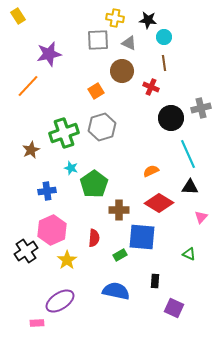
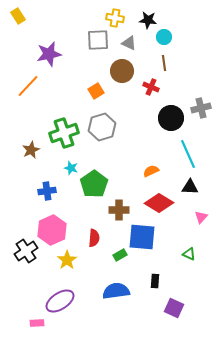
blue semicircle: rotated 20 degrees counterclockwise
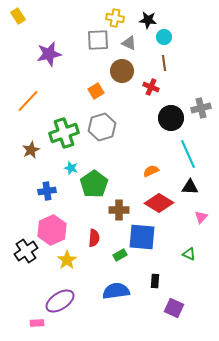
orange line: moved 15 px down
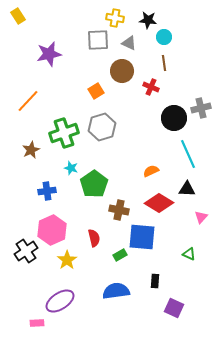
black circle: moved 3 px right
black triangle: moved 3 px left, 2 px down
brown cross: rotated 12 degrees clockwise
red semicircle: rotated 18 degrees counterclockwise
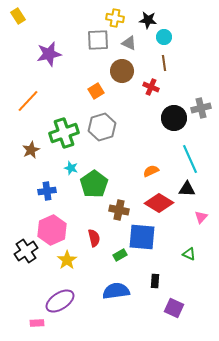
cyan line: moved 2 px right, 5 px down
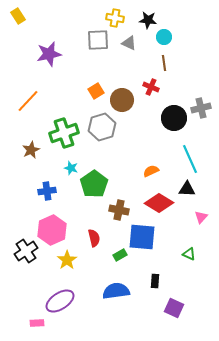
brown circle: moved 29 px down
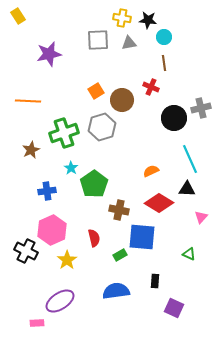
yellow cross: moved 7 px right
gray triangle: rotated 35 degrees counterclockwise
orange line: rotated 50 degrees clockwise
cyan star: rotated 16 degrees clockwise
black cross: rotated 30 degrees counterclockwise
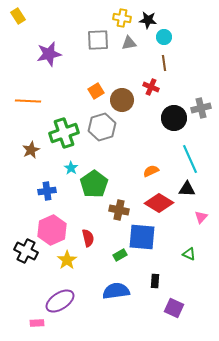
red semicircle: moved 6 px left
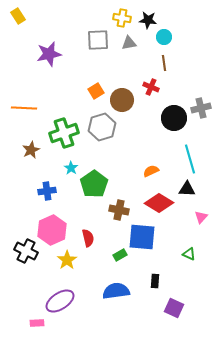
orange line: moved 4 px left, 7 px down
cyan line: rotated 8 degrees clockwise
